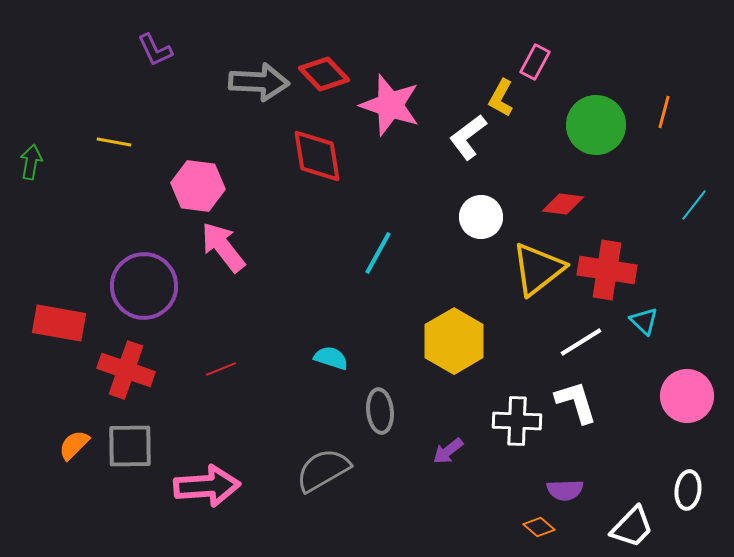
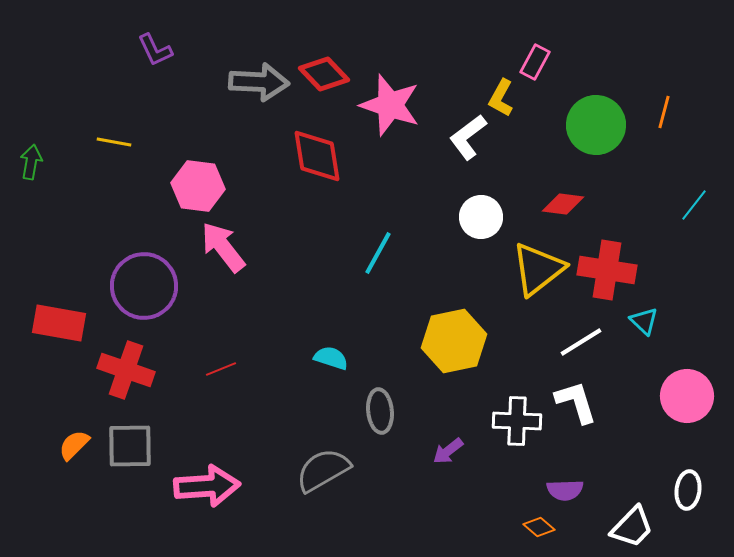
yellow hexagon at (454, 341): rotated 18 degrees clockwise
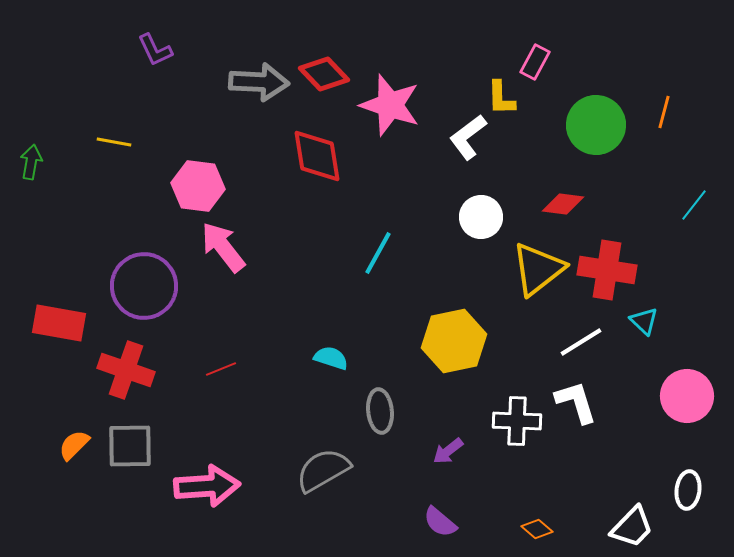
yellow L-shape at (501, 98): rotated 30 degrees counterclockwise
purple semicircle at (565, 490): moved 125 px left, 32 px down; rotated 42 degrees clockwise
orange diamond at (539, 527): moved 2 px left, 2 px down
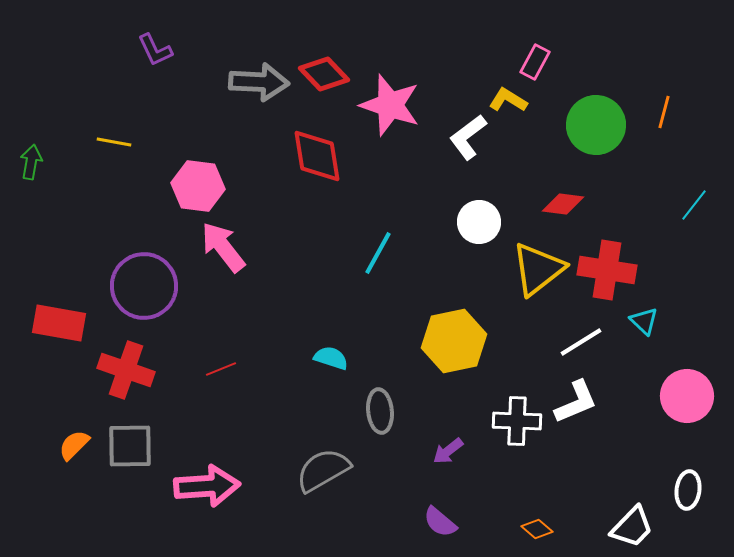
yellow L-shape at (501, 98): moved 7 px right, 2 px down; rotated 123 degrees clockwise
white circle at (481, 217): moved 2 px left, 5 px down
white L-shape at (576, 402): rotated 84 degrees clockwise
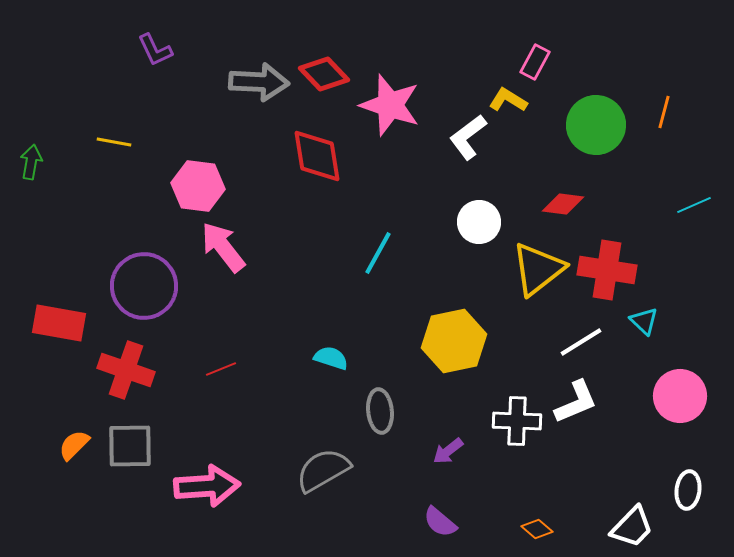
cyan line at (694, 205): rotated 28 degrees clockwise
pink circle at (687, 396): moved 7 px left
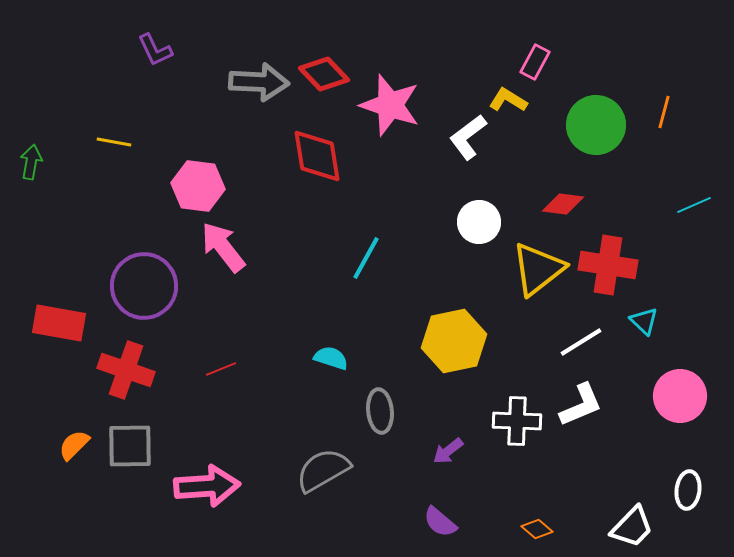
cyan line at (378, 253): moved 12 px left, 5 px down
red cross at (607, 270): moved 1 px right, 5 px up
white L-shape at (576, 402): moved 5 px right, 3 px down
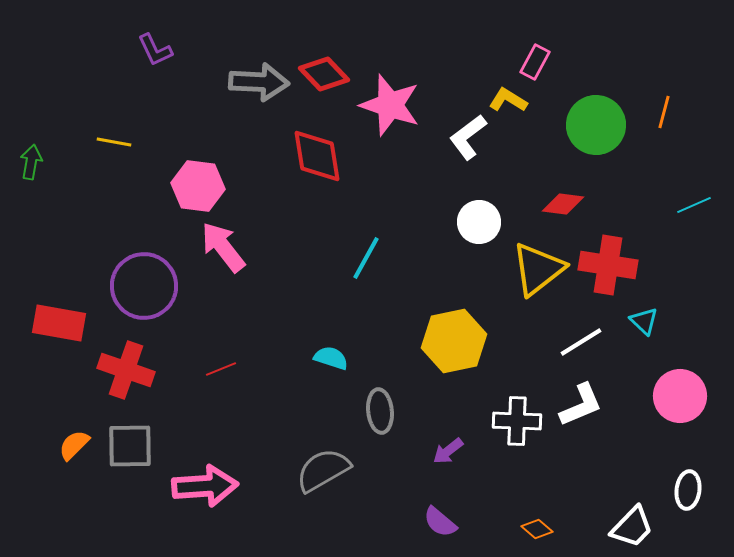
pink arrow at (207, 486): moved 2 px left
